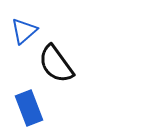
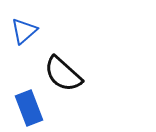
black semicircle: moved 7 px right, 10 px down; rotated 12 degrees counterclockwise
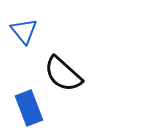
blue triangle: rotated 28 degrees counterclockwise
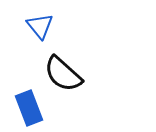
blue triangle: moved 16 px right, 5 px up
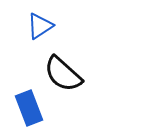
blue triangle: rotated 36 degrees clockwise
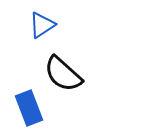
blue triangle: moved 2 px right, 1 px up
